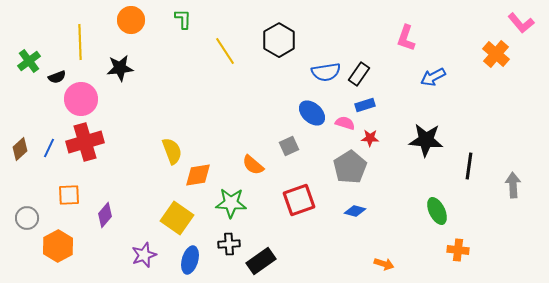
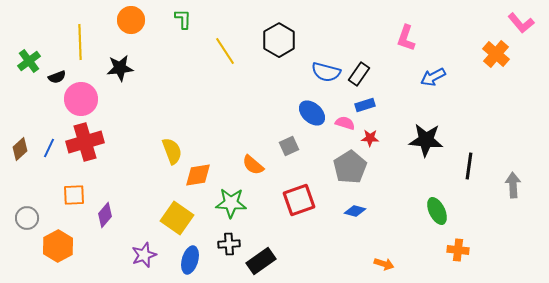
blue semicircle at (326, 72): rotated 24 degrees clockwise
orange square at (69, 195): moved 5 px right
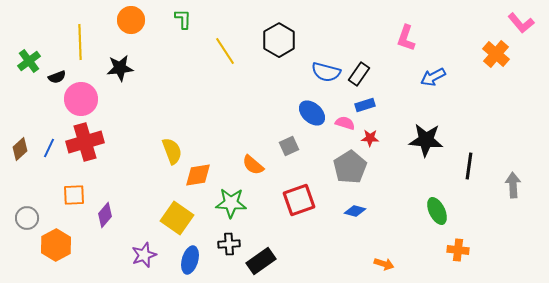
orange hexagon at (58, 246): moved 2 px left, 1 px up
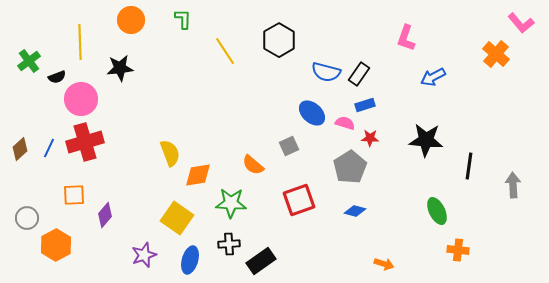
yellow semicircle at (172, 151): moved 2 px left, 2 px down
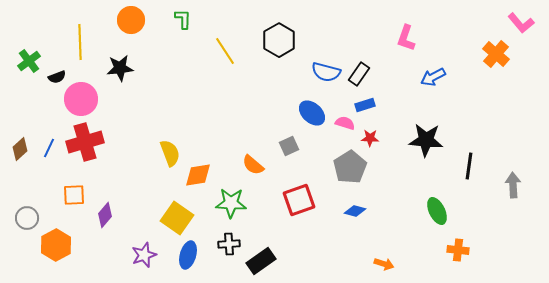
blue ellipse at (190, 260): moved 2 px left, 5 px up
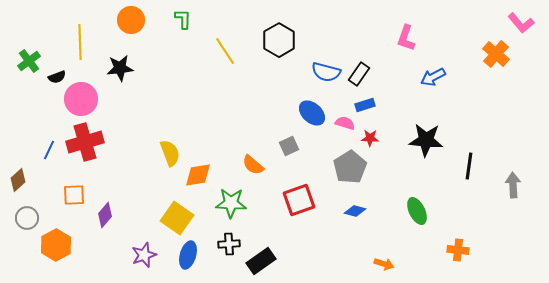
blue line at (49, 148): moved 2 px down
brown diamond at (20, 149): moved 2 px left, 31 px down
green ellipse at (437, 211): moved 20 px left
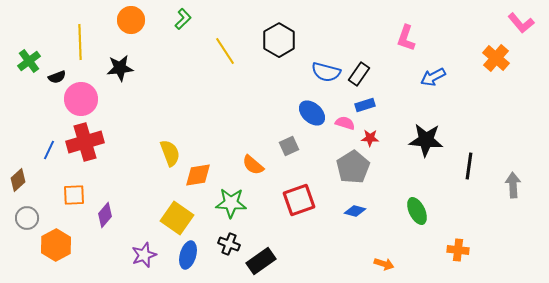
green L-shape at (183, 19): rotated 45 degrees clockwise
orange cross at (496, 54): moved 4 px down
gray pentagon at (350, 167): moved 3 px right
black cross at (229, 244): rotated 25 degrees clockwise
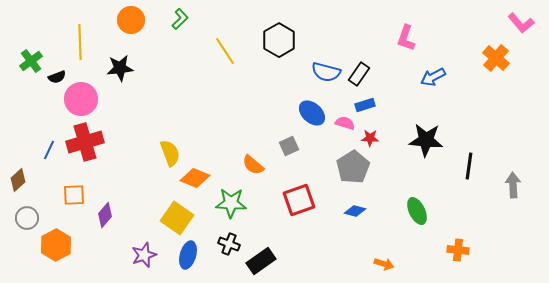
green L-shape at (183, 19): moved 3 px left
green cross at (29, 61): moved 2 px right
orange diamond at (198, 175): moved 3 px left, 3 px down; rotated 32 degrees clockwise
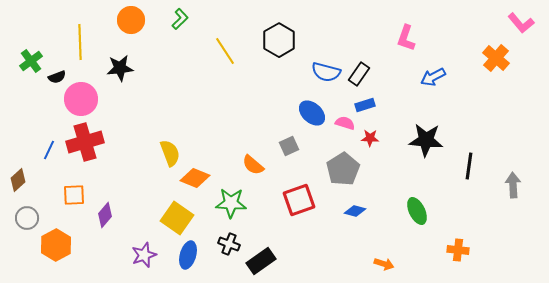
gray pentagon at (353, 167): moved 10 px left, 2 px down
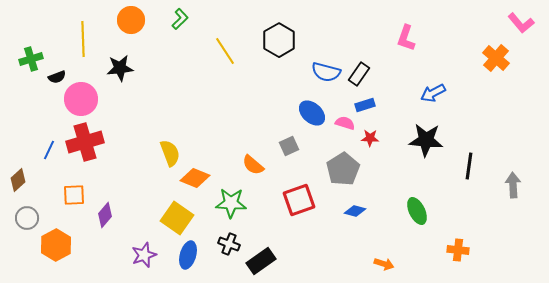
yellow line at (80, 42): moved 3 px right, 3 px up
green cross at (31, 61): moved 2 px up; rotated 20 degrees clockwise
blue arrow at (433, 77): moved 16 px down
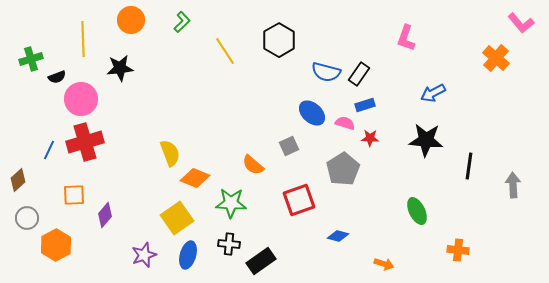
green L-shape at (180, 19): moved 2 px right, 3 px down
blue diamond at (355, 211): moved 17 px left, 25 px down
yellow square at (177, 218): rotated 20 degrees clockwise
black cross at (229, 244): rotated 15 degrees counterclockwise
